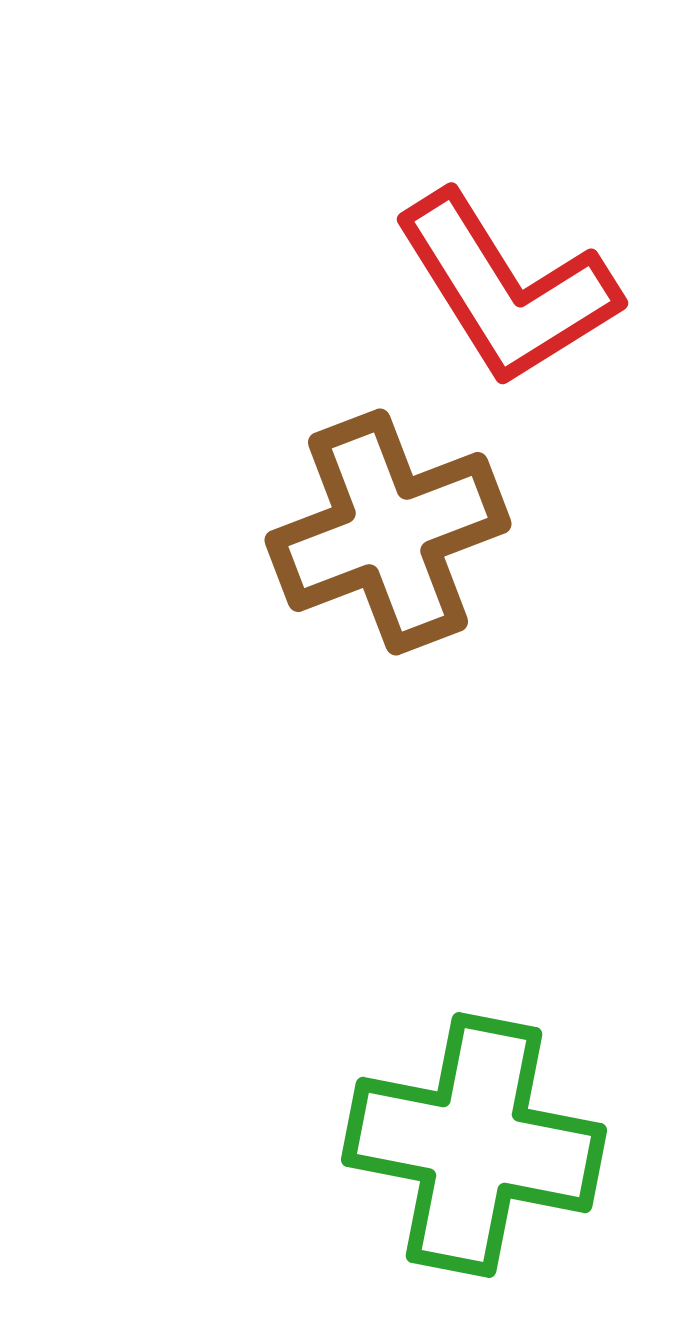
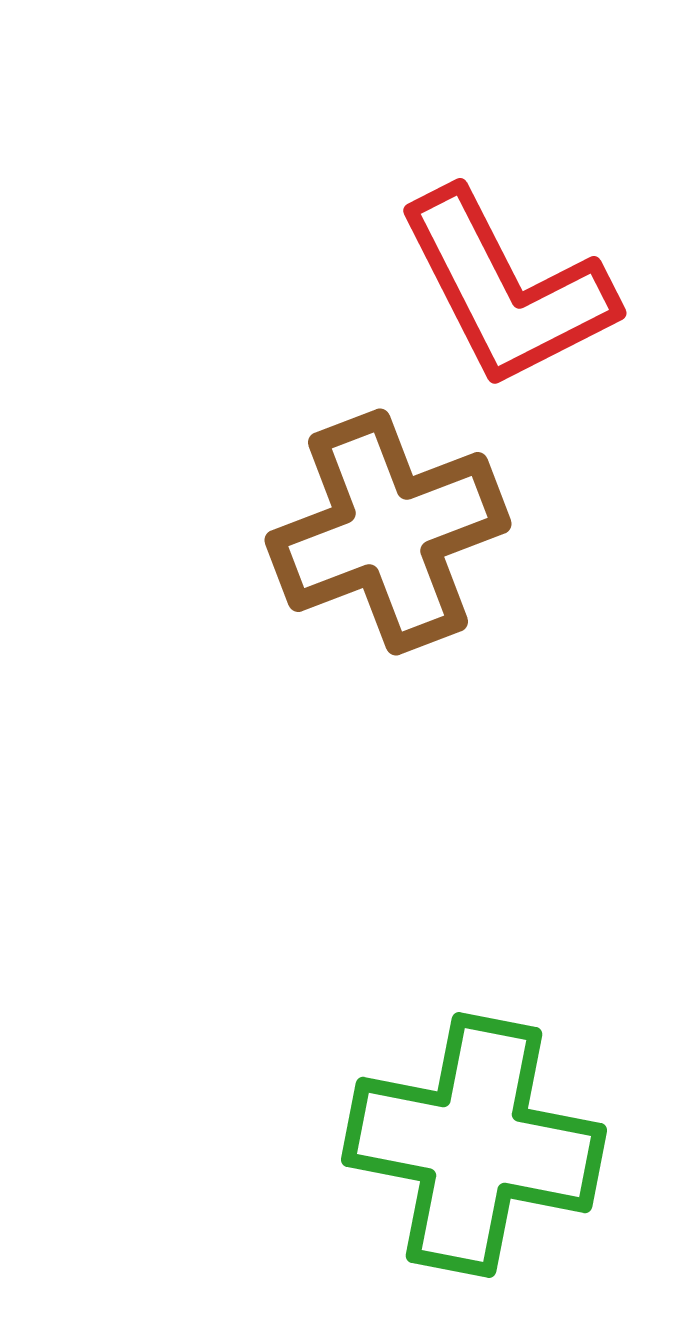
red L-shape: rotated 5 degrees clockwise
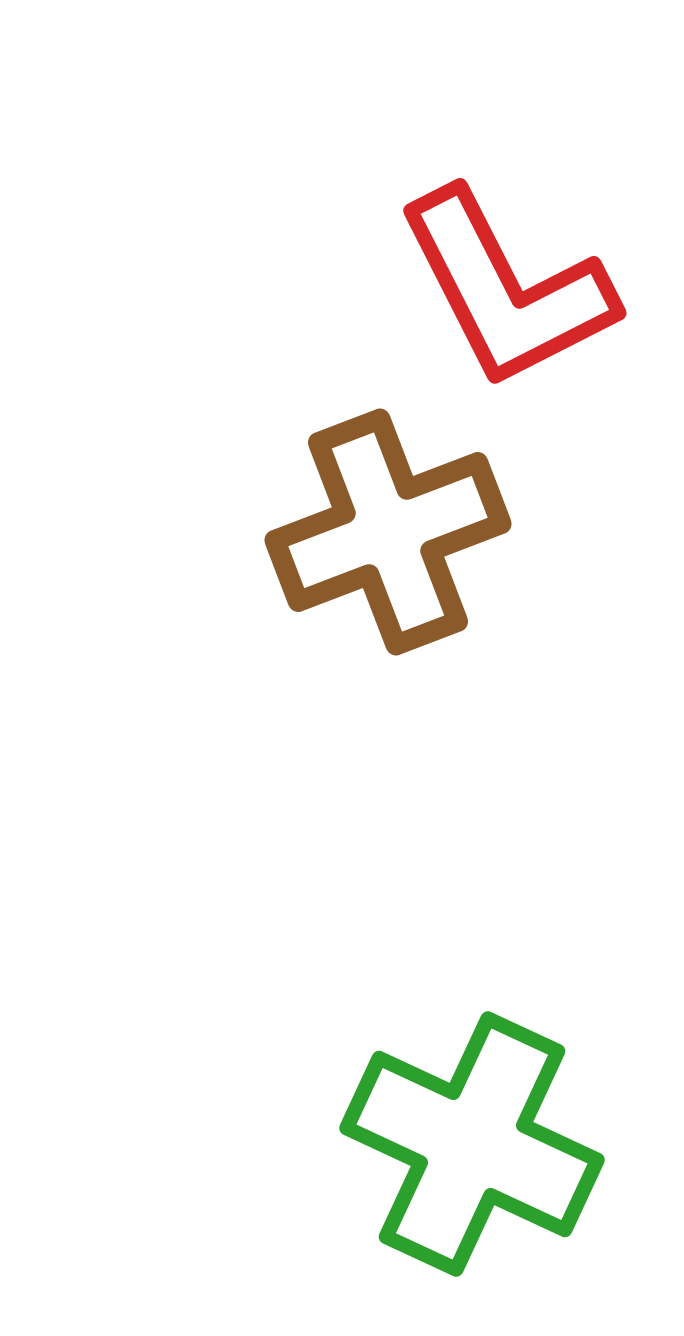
green cross: moved 2 px left, 1 px up; rotated 14 degrees clockwise
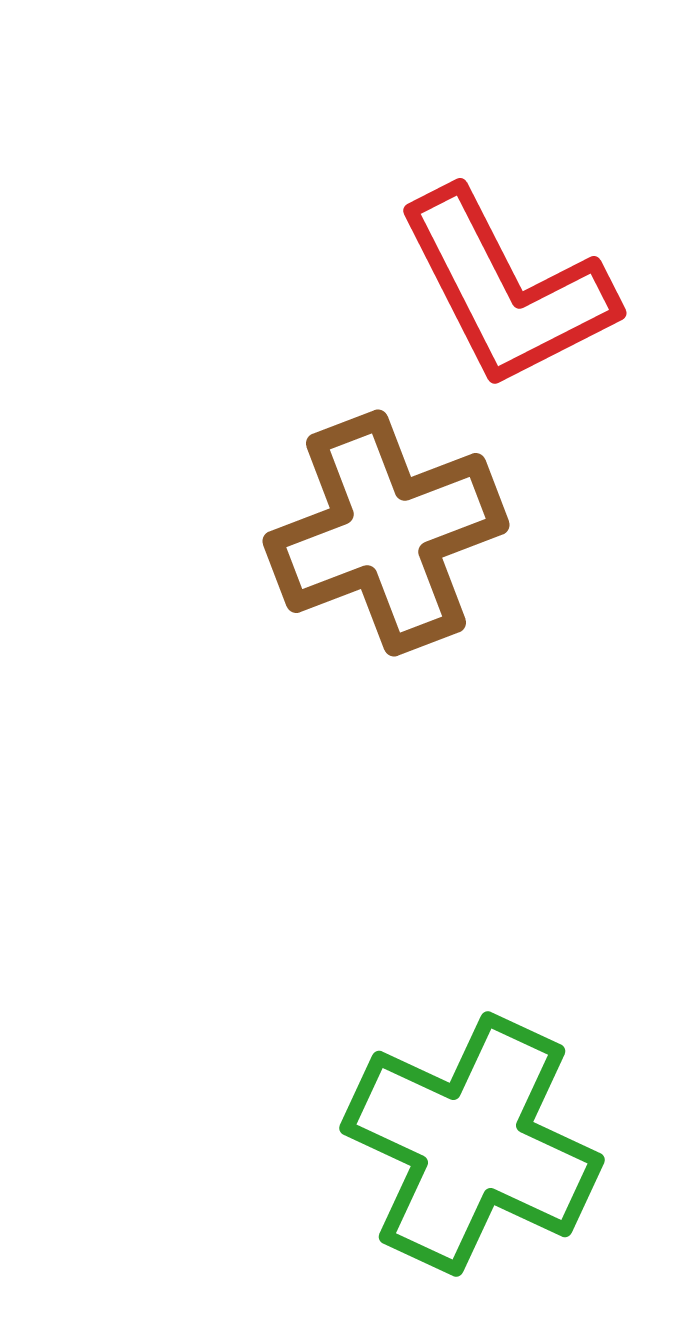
brown cross: moved 2 px left, 1 px down
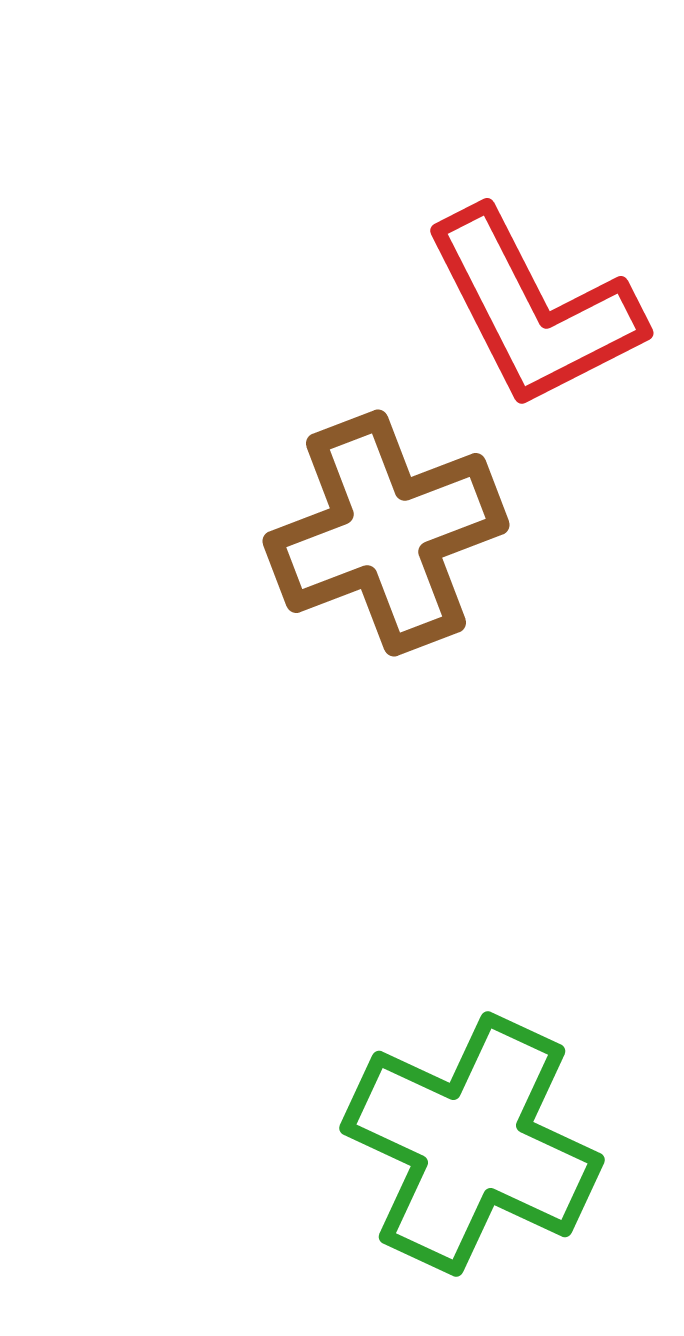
red L-shape: moved 27 px right, 20 px down
